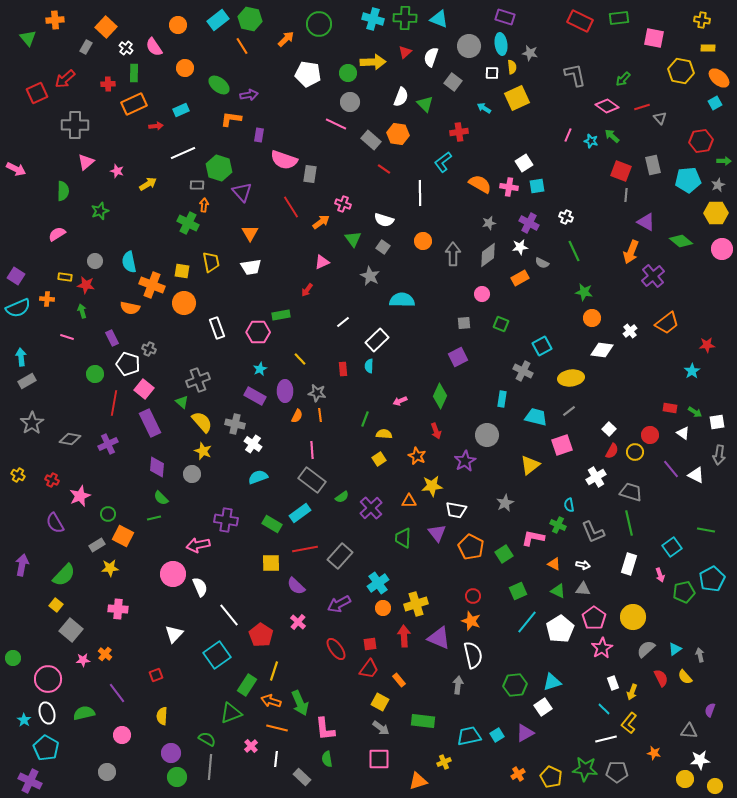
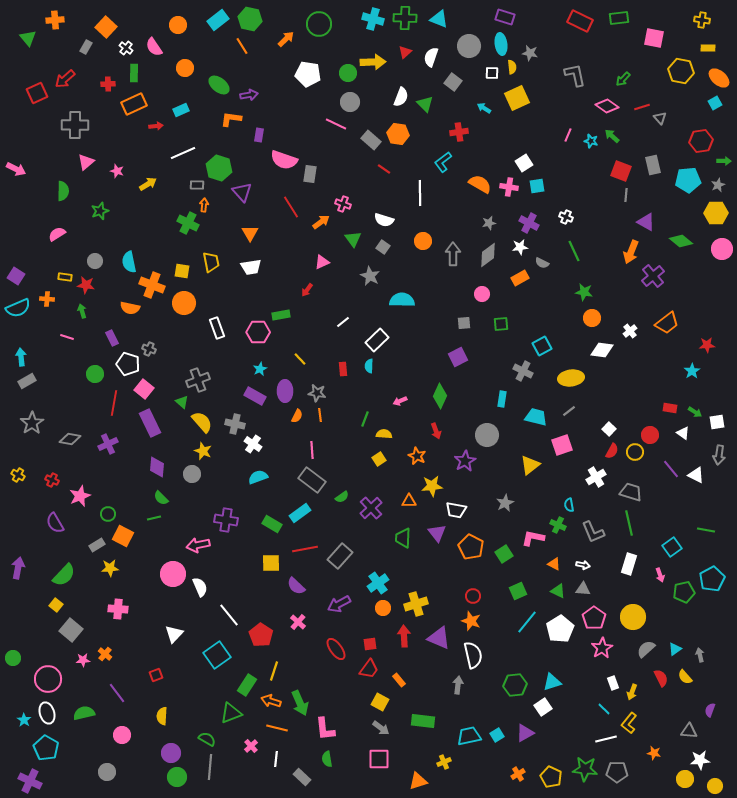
green square at (501, 324): rotated 28 degrees counterclockwise
purple arrow at (22, 565): moved 4 px left, 3 px down
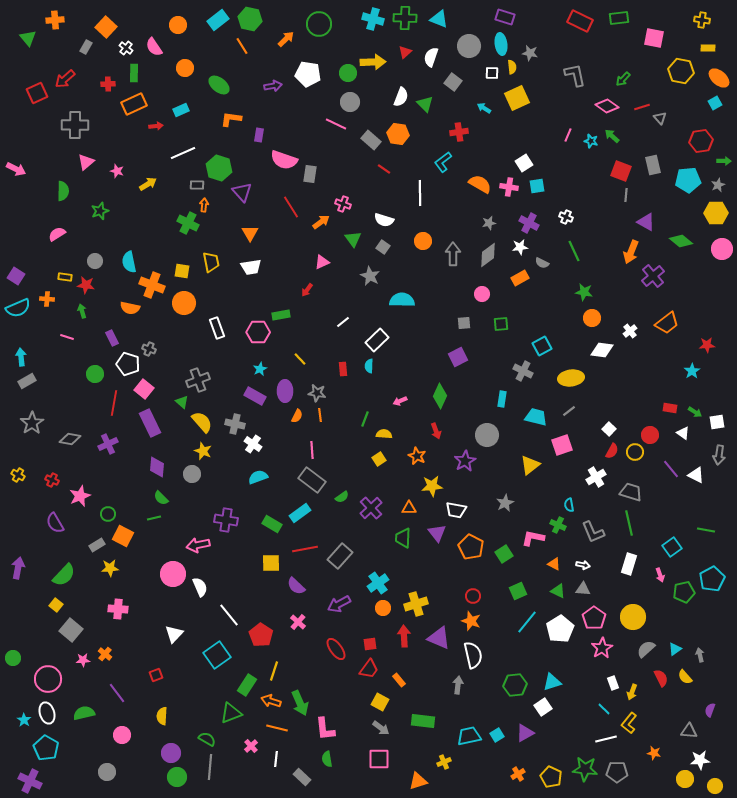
purple arrow at (249, 95): moved 24 px right, 9 px up
orange triangle at (409, 501): moved 7 px down
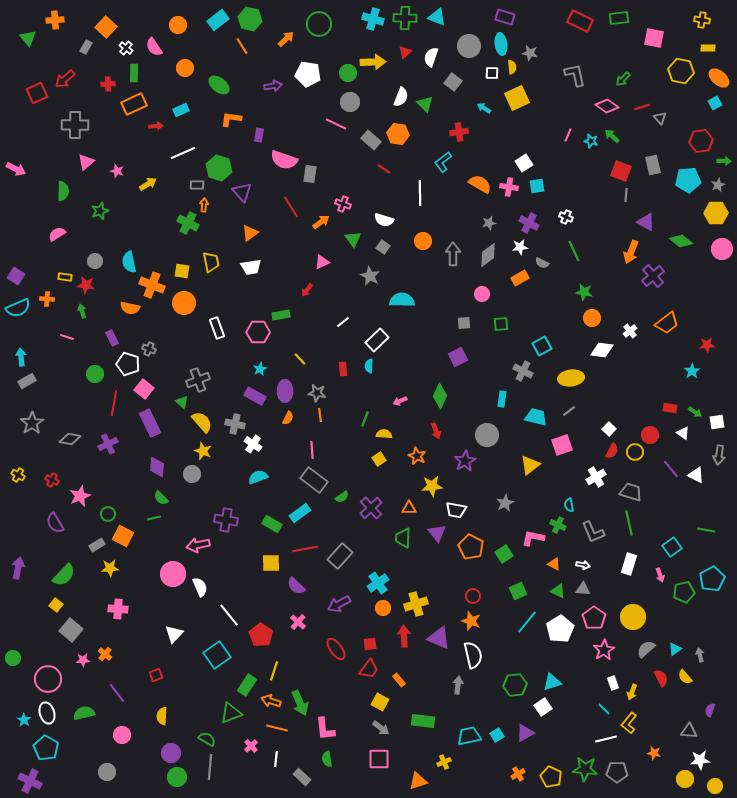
cyan triangle at (439, 19): moved 2 px left, 2 px up
orange triangle at (250, 233): rotated 24 degrees clockwise
orange semicircle at (297, 416): moved 9 px left, 2 px down
gray rectangle at (312, 480): moved 2 px right
pink star at (602, 648): moved 2 px right, 2 px down
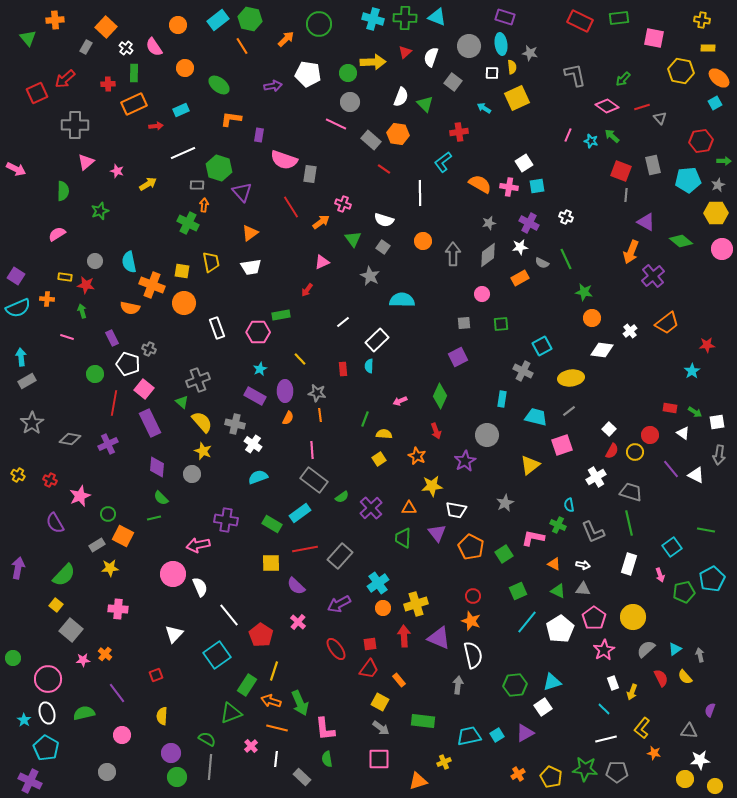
green line at (574, 251): moved 8 px left, 8 px down
red cross at (52, 480): moved 2 px left
yellow L-shape at (629, 723): moved 13 px right, 5 px down
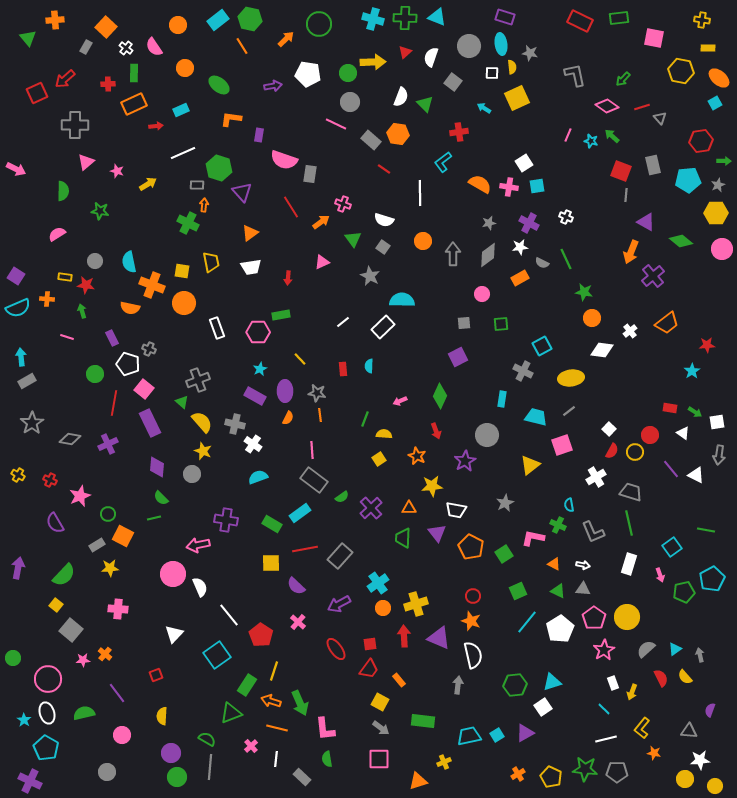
green star at (100, 211): rotated 30 degrees clockwise
red arrow at (307, 290): moved 19 px left, 12 px up; rotated 32 degrees counterclockwise
white rectangle at (377, 340): moved 6 px right, 13 px up
yellow circle at (633, 617): moved 6 px left
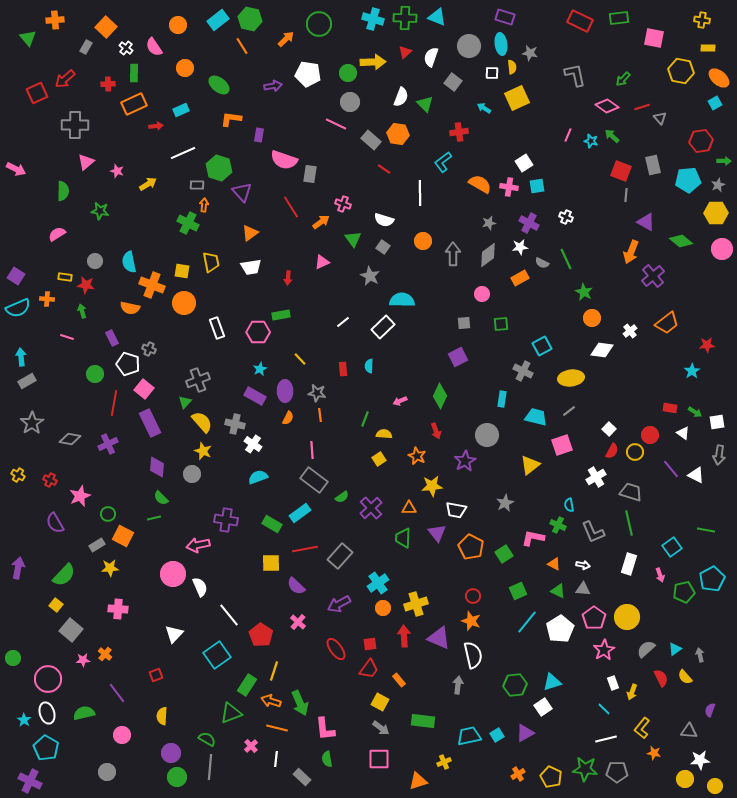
green star at (584, 292): rotated 18 degrees clockwise
green triangle at (182, 402): moved 3 px right; rotated 32 degrees clockwise
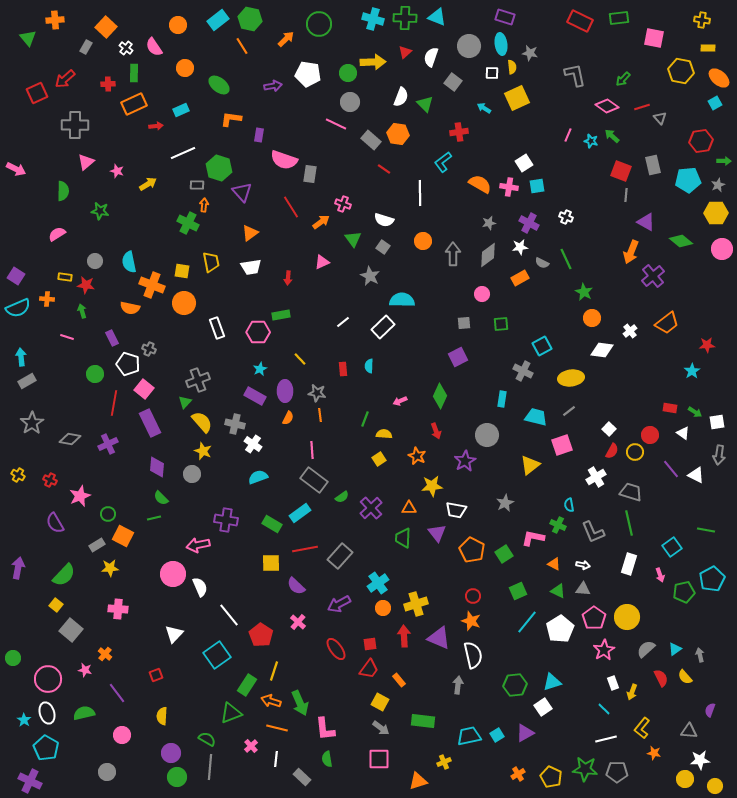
orange pentagon at (471, 547): moved 1 px right, 3 px down
pink star at (83, 660): moved 2 px right, 10 px down; rotated 16 degrees clockwise
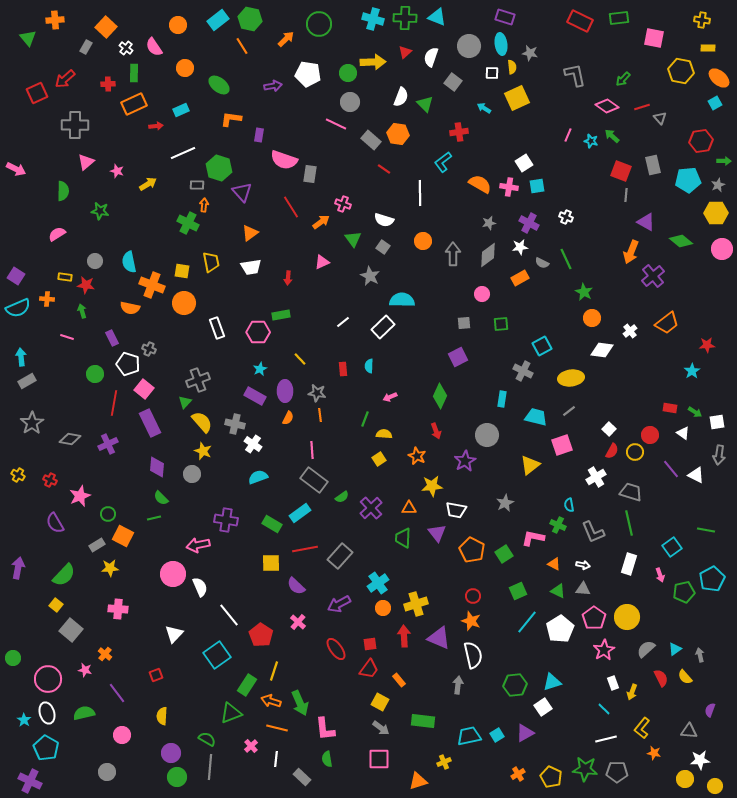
pink arrow at (400, 401): moved 10 px left, 4 px up
